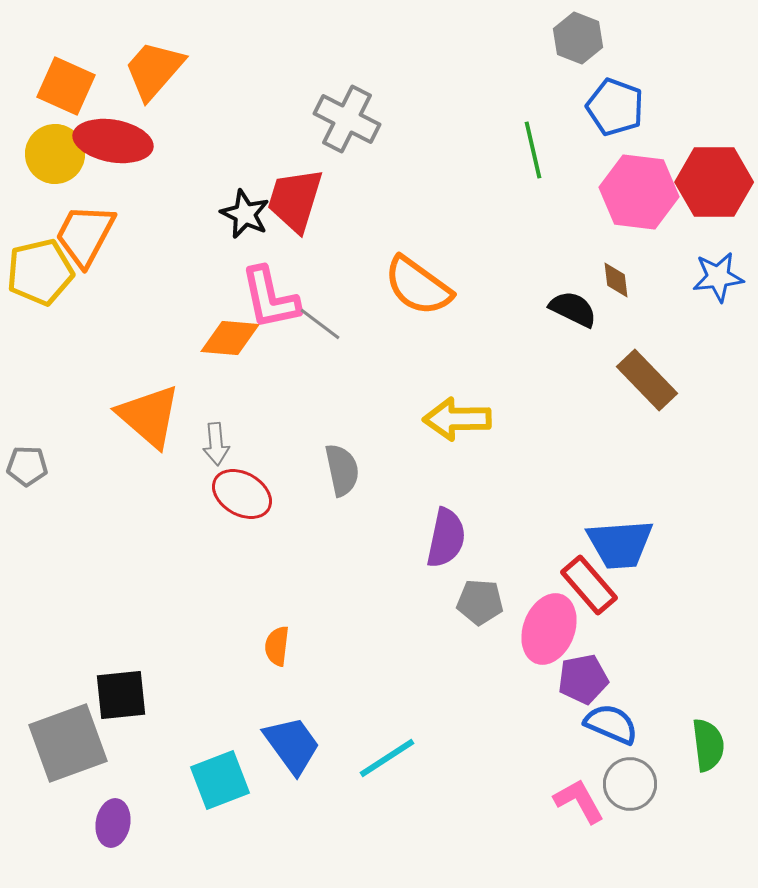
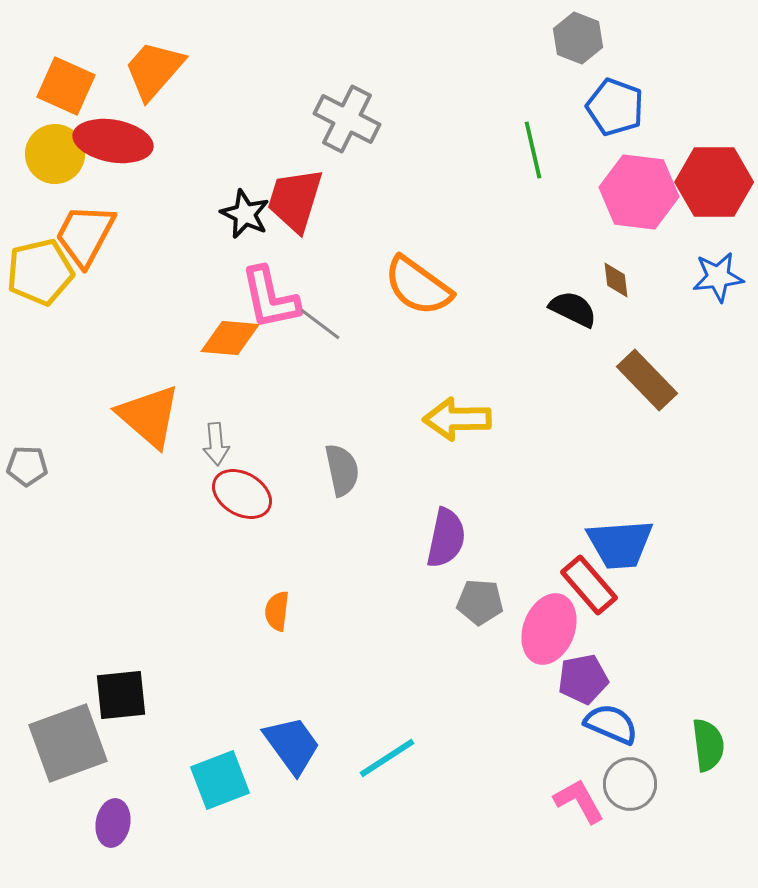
orange semicircle at (277, 646): moved 35 px up
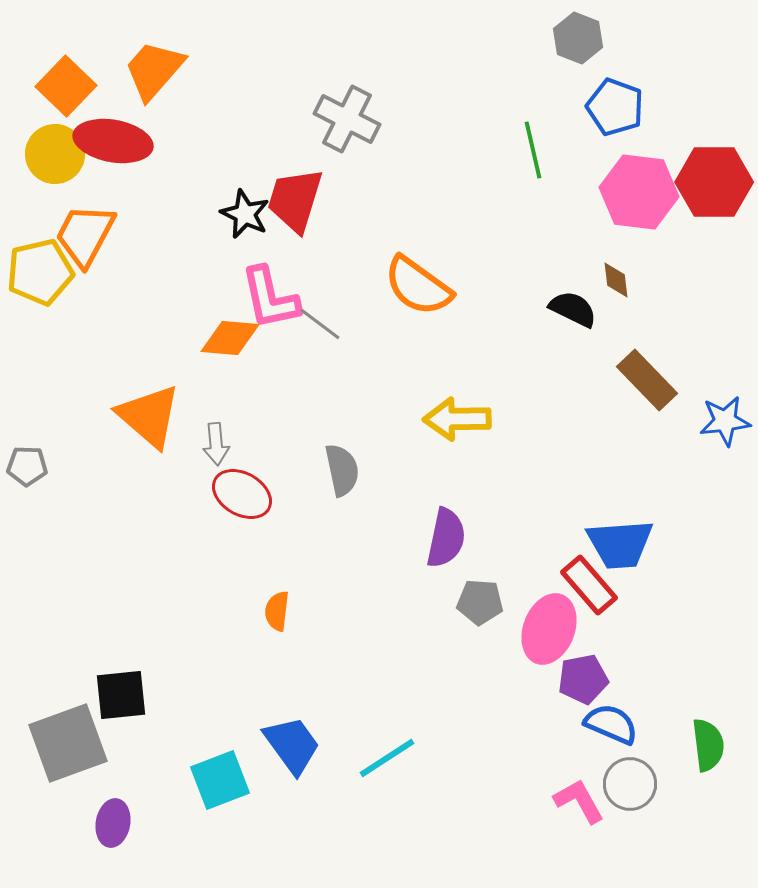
orange square at (66, 86): rotated 20 degrees clockwise
blue star at (718, 277): moved 7 px right, 144 px down
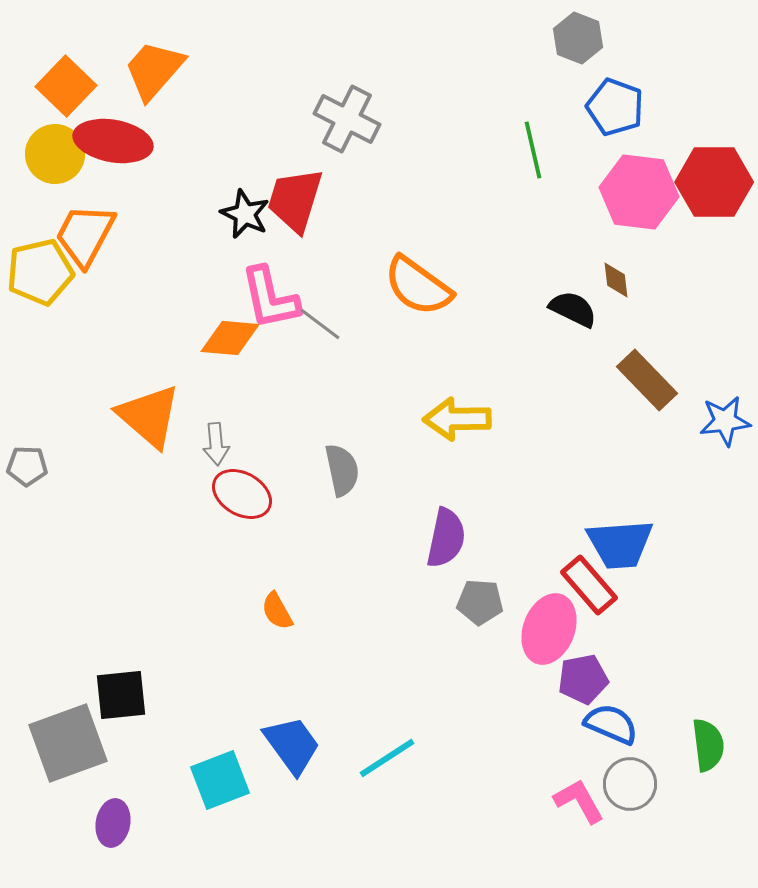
orange semicircle at (277, 611): rotated 36 degrees counterclockwise
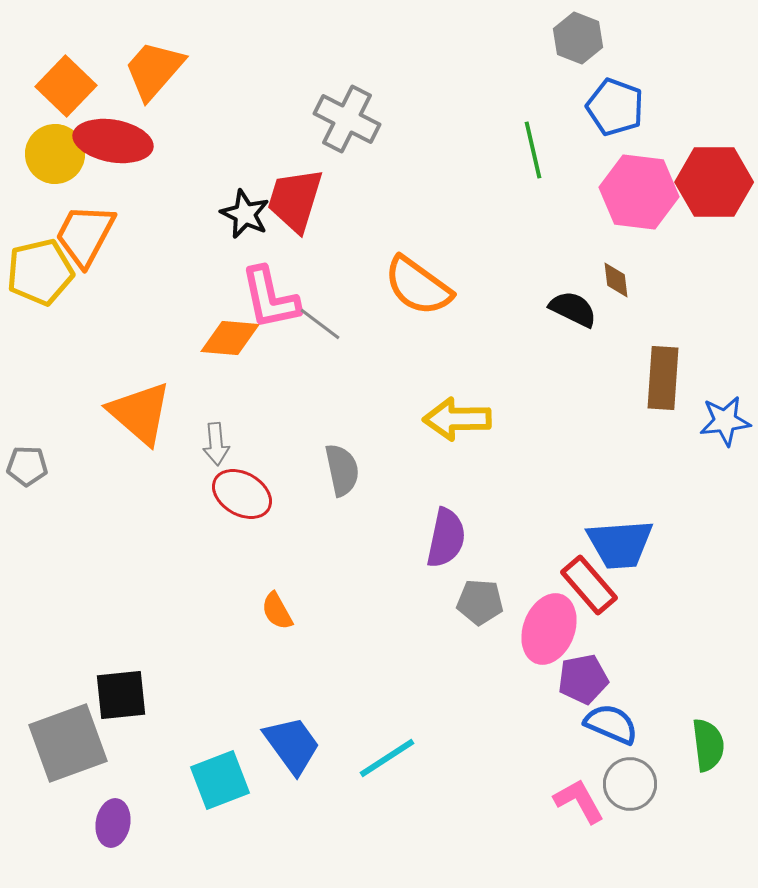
brown rectangle at (647, 380): moved 16 px right, 2 px up; rotated 48 degrees clockwise
orange triangle at (149, 416): moved 9 px left, 3 px up
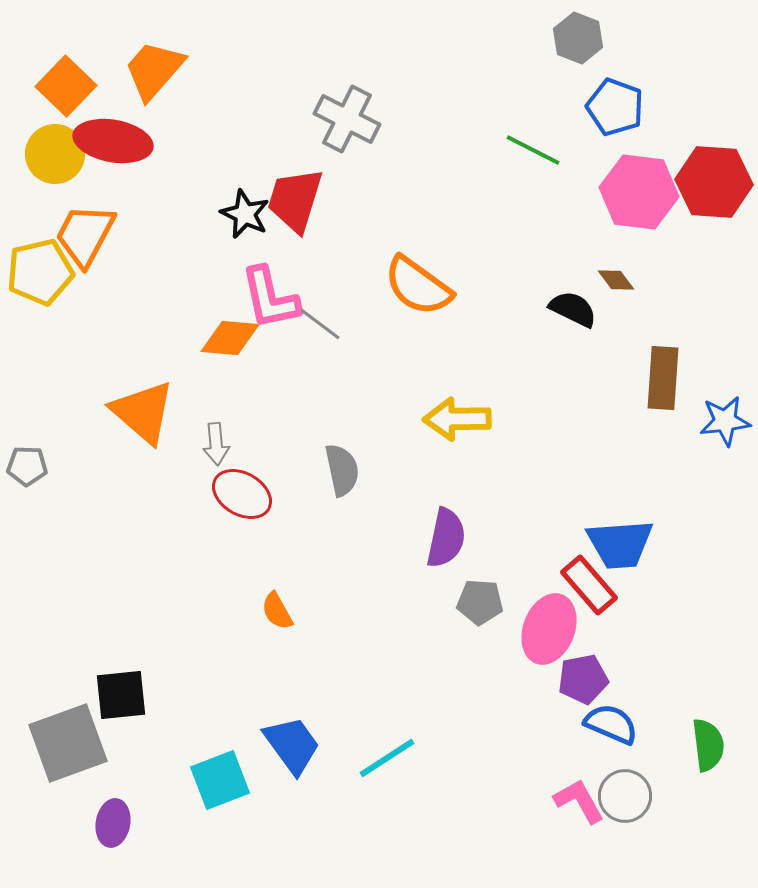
green line at (533, 150): rotated 50 degrees counterclockwise
red hexagon at (714, 182): rotated 4 degrees clockwise
brown diamond at (616, 280): rotated 30 degrees counterclockwise
orange triangle at (140, 413): moved 3 px right, 1 px up
gray circle at (630, 784): moved 5 px left, 12 px down
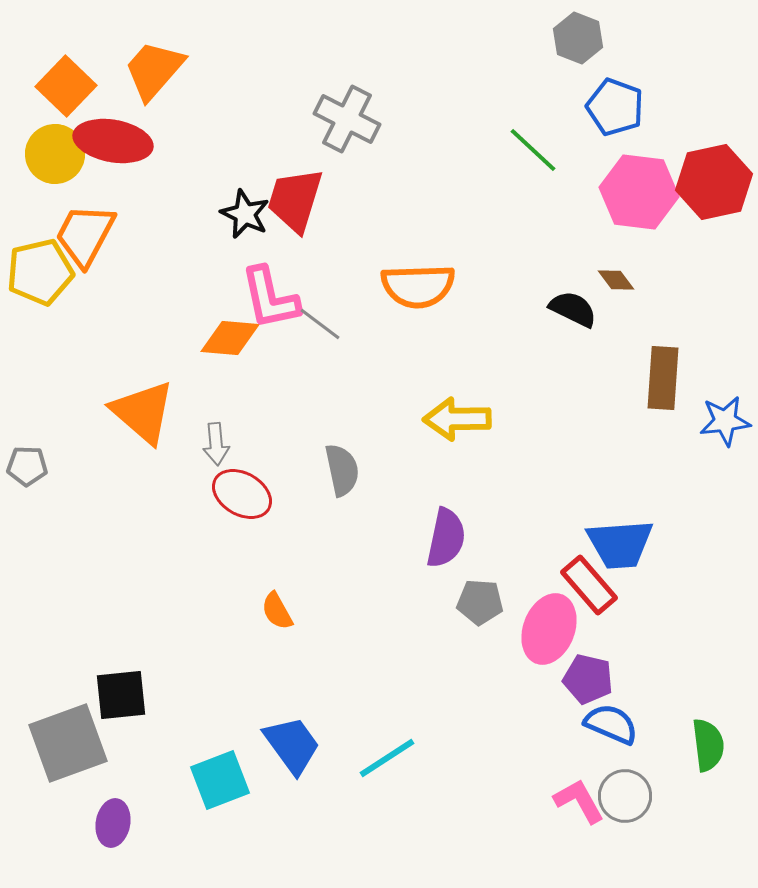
green line at (533, 150): rotated 16 degrees clockwise
red hexagon at (714, 182): rotated 16 degrees counterclockwise
orange semicircle at (418, 286): rotated 38 degrees counterclockwise
purple pentagon at (583, 679): moved 5 px right; rotated 24 degrees clockwise
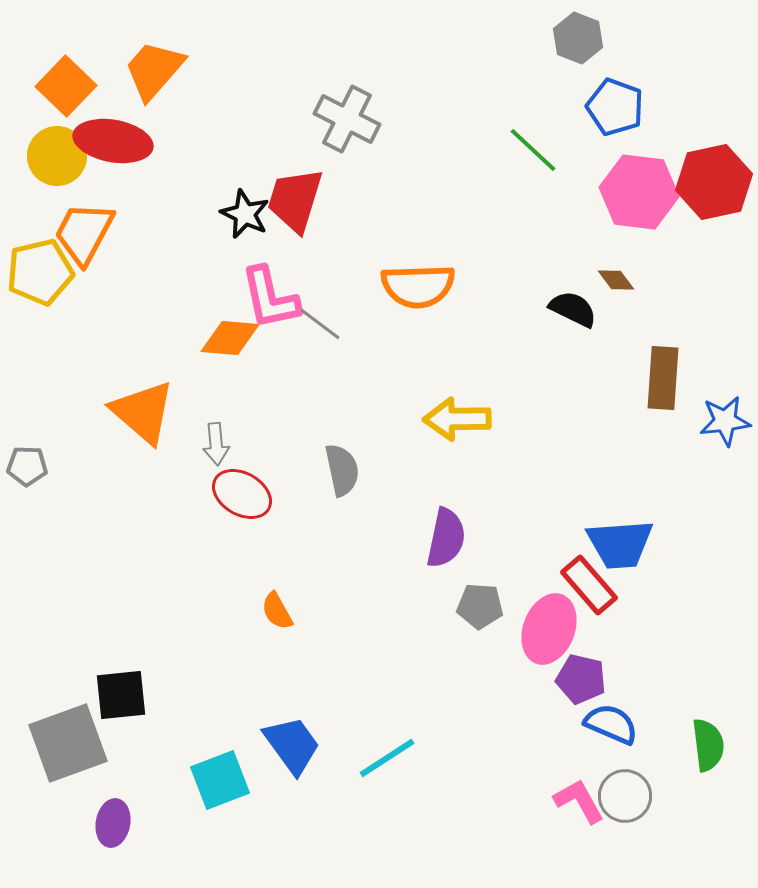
yellow circle at (55, 154): moved 2 px right, 2 px down
orange trapezoid at (85, 235): moved 1 px left, 2 px up
gray pentagon at (480, 602): moved 4 px down
purple pentagon at (588, 679): moved 7 px left
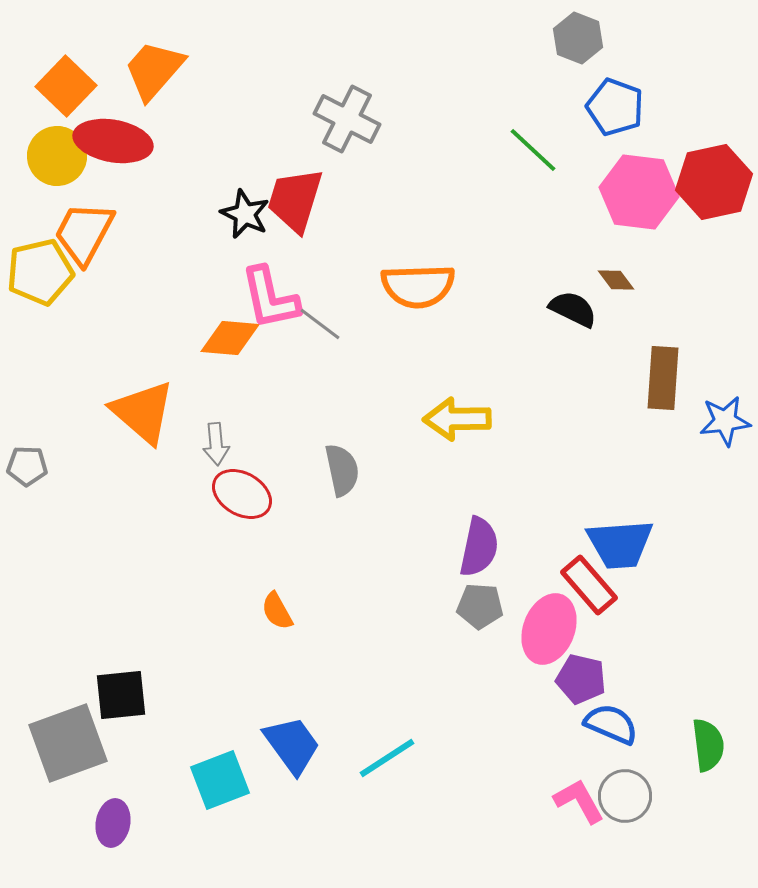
purple semicircle at (446, 538): moved 33 px right, 9 px down
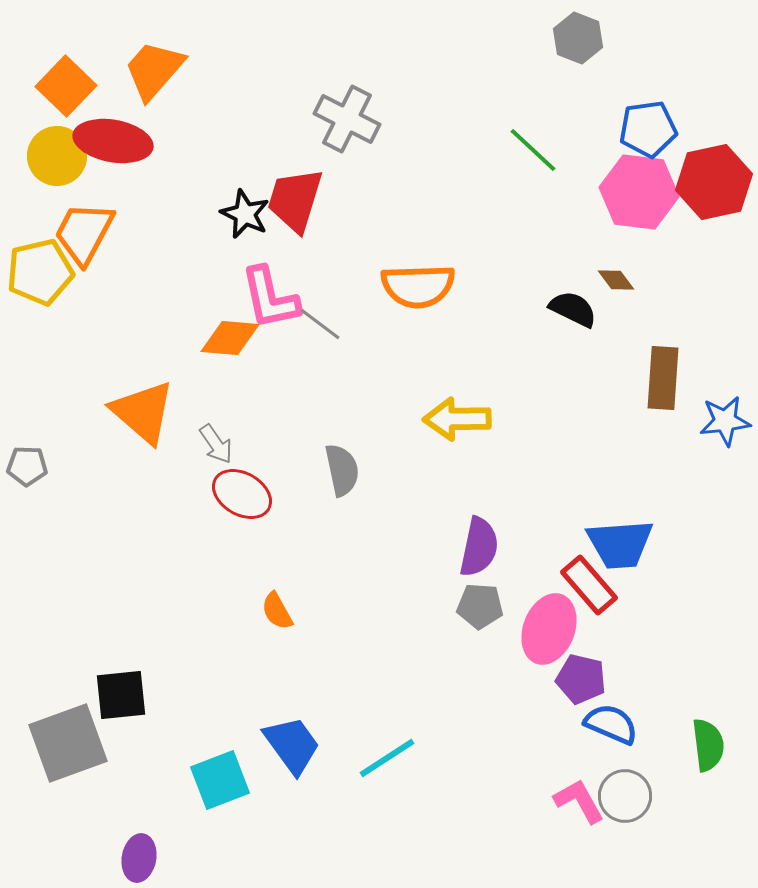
blue pentagon at (615, 107): moved 33 px right, 22 px down; rotated 28 degrees counterclockwise
gray arrow at (216, 444): rotated 30 degrees counterclockwise
purple ellipse at (113, 823): moved 26 px right, 35 px down
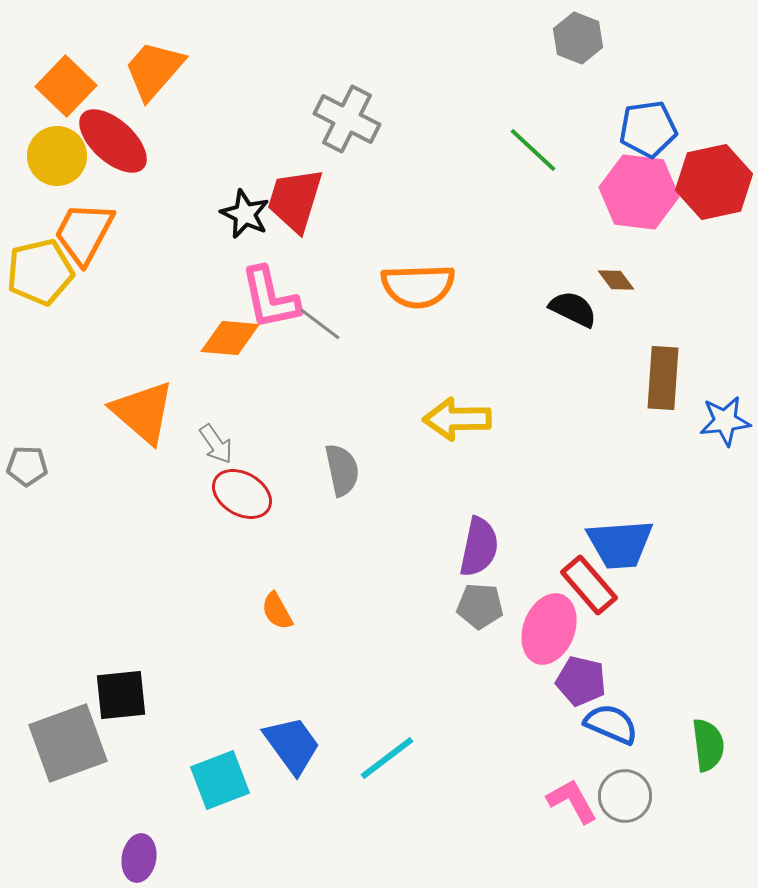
red ellipse at (113, 141): rotated 32 degrees clockwise
purple pentagon at (581, 679): moved 2 px down
cyan line at (387, 758): rotated 4 degrees counterclockwise
pink L-shape at (579, 801): moved 7 px left
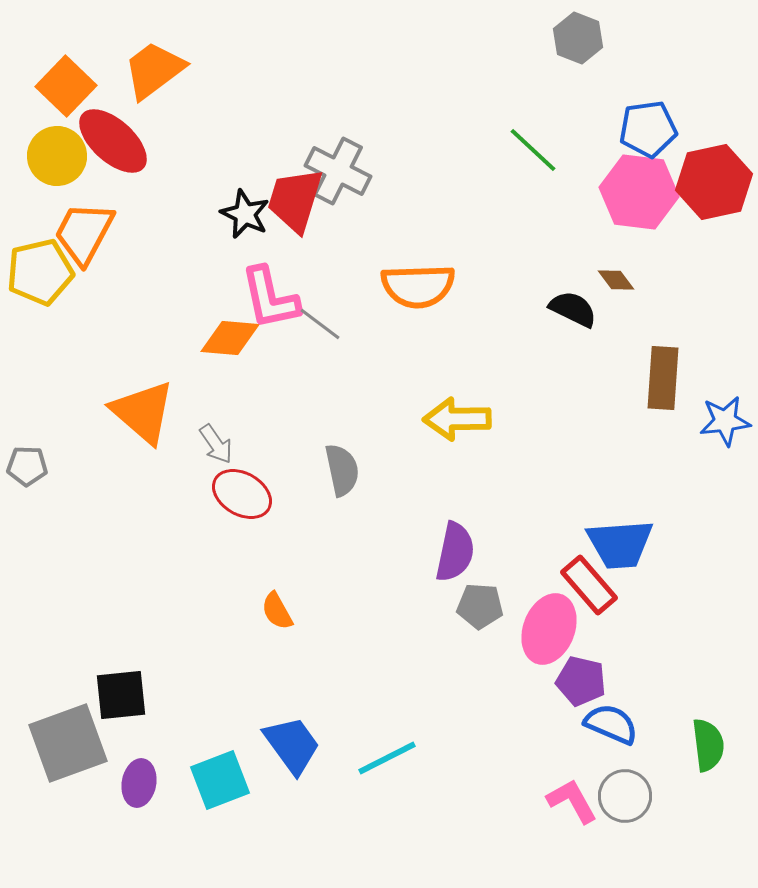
orange trapezoid at (154, 70): rotated 12 degrees clockwise
gray cross at (347, 119): moved 9 px left, 52 px down
purple semicircle at (479, 547): moved 24 px left, 5 px down
cyan line at (387, 758): rotated 10 degrees clockwise
purple ellipse at (139, 858): moved 75 px up
